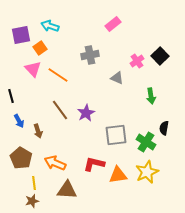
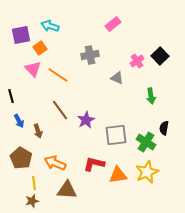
purple star: moved 7 px down
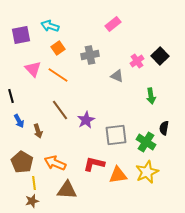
orange square: moved 18 px right
gray triangle: moved 2 px up
brown pentagon: moved 1 px right, 4 px down
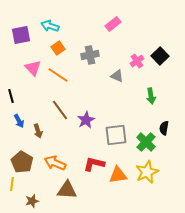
pink triangle: moved 1 px up
green cross: rotated 12 degrees clockwise
yellow line: moved 22 px left, 1 px down; rotated 16 degrees clockwise
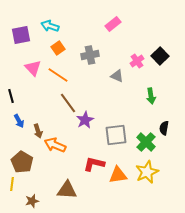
brown line: moved 8 px right, 7 px up
purple star: moved 1 px left
orange arrow: moved 18 px up
